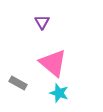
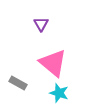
purple triangle: moved 1 px left, 2 px down
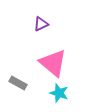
purple triangle: rotated 35 degrees clockwise
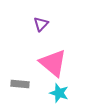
purple triangle: rotated 21 degrees counterclockwise
gray rectangle: moved 2 px right, 1 px down; rotated 24 degrees counterclockwise
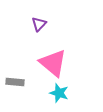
purple triangle: moved 2 px left
gray rectangle: moved 5 px left, 2 px up
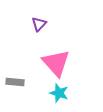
pink triangle: moved 3 px right; rotated 8 degrees clockwise
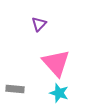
gray rectangle: moved 7 px down
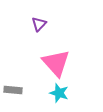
gray rectangle: moved 2 px left, 1 px down
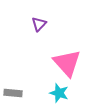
pink triangle: moved 11 px right
gray rectangle: moved 3 px down
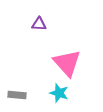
purple triangle: rotated 49 degrees clockwise
gray rectangle: moved 4 px right, 2 px down
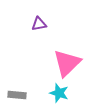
purple triangle: rotated 14 degrees counterclockwise
pink triangle: rotated 28 degrees clockwise
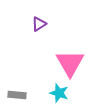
purple triangle: rotated 21 degrees counterclockwise
pink triangle: moved 3 px right; rotated 16 degrees counterclockwise
